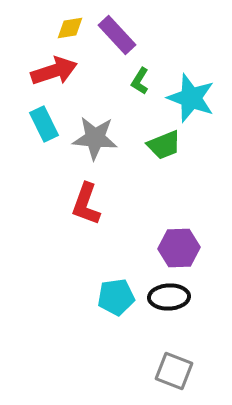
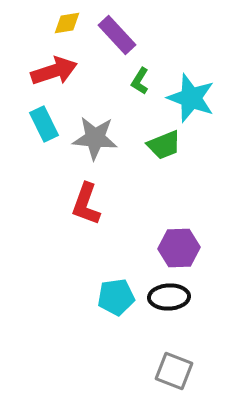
yellow diamond: moved 3 px left, 5 px up
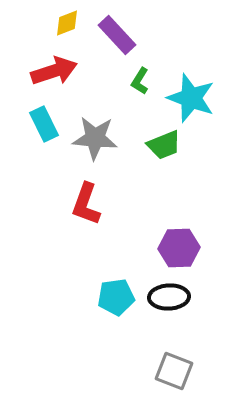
yellow diamond: rotated 12 degrees counterclockwise
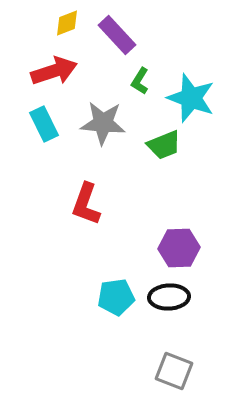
gray star: moved 8 px right, 15 px up
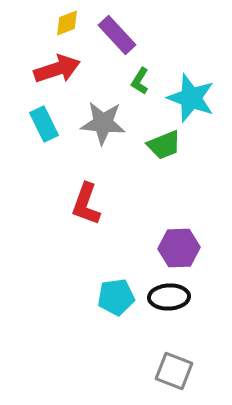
red arrow: moved 3 px right, 2 px up
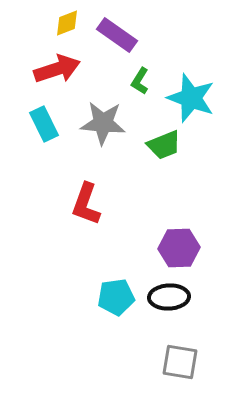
purple rectangle: rotated 12 degrees counterclockwise
gray square: moved 6 px right, 9 px up; rotated 12 degrees counterclockwise
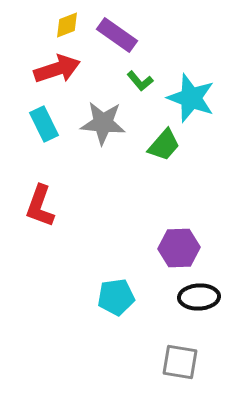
yellow diamond: moved 2 px down
green L-shape: rotated 72 degrees counterclockwise
green trapezoid: rotated 27 degrees counterclockwise
red L-shape: moved 46 px left, 2 px down
black ellipse: moved 30 px right
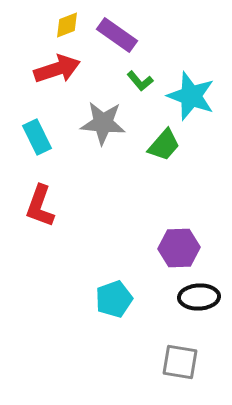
cyan star: moved 2 px up
cyan rectangle: moved 7 px left, 13 px down
cyan pentagon: moved 2 px left, 2 px down; rotated 12 degrees counterclockwise
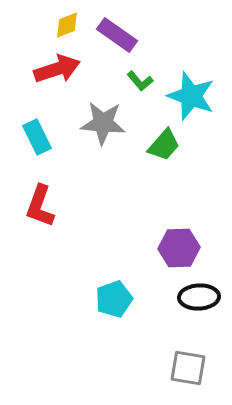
gray square: moved 8 px right, 6 px down
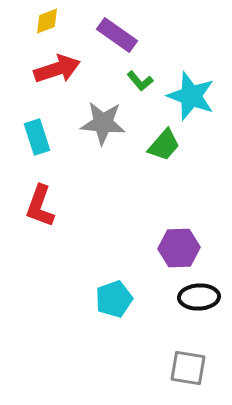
yellow diamond: moved 20 px left, 4 px up
cyan rectangle: rotated 8 degrees clockwise
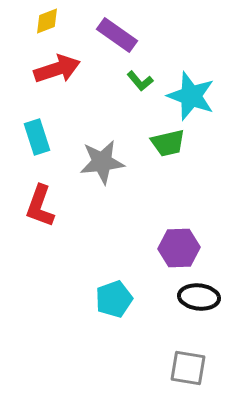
gray star: moved 1 px left, 39 px down; rotated 12 degrees counterclockwise
green trapezoid: moved 4 px right, 2 px up; rotated 36 degrees clockwise
black ellipse: rotated 9 degrees clockwise
